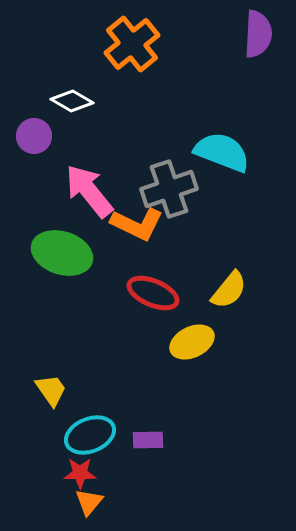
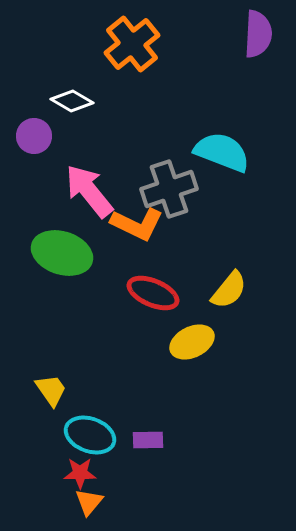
cyan ellipse: rotated 42 degrees clockwise
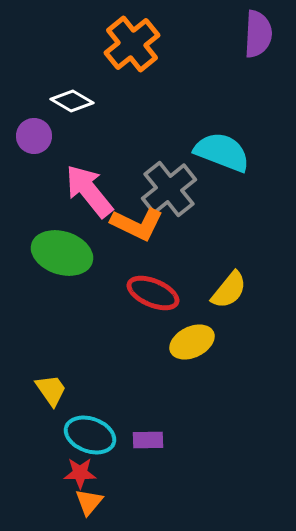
gray cross: rotated 20 degrees counterclockwise
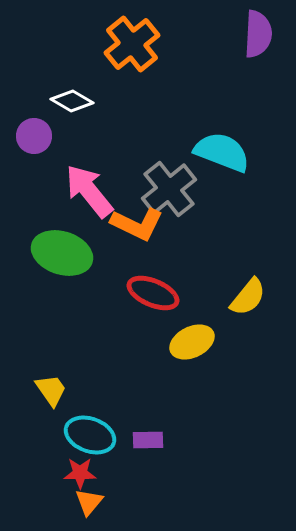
yellow semicircle: moved 19 px right, 7 px down
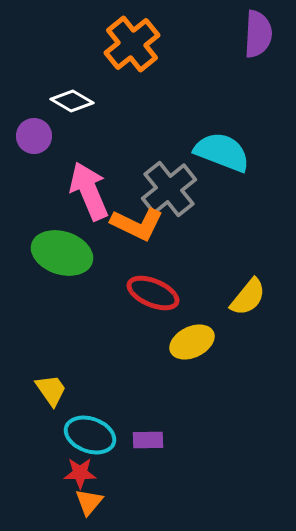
pink arrow: rotated 16 degrees clockwise
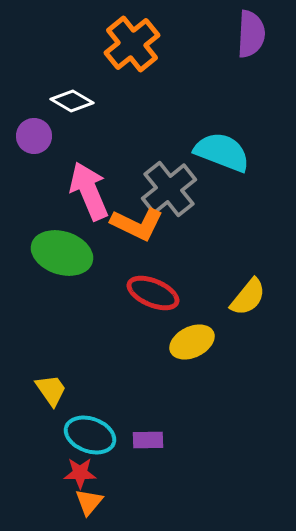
purple semicircle: moved 7 px left
